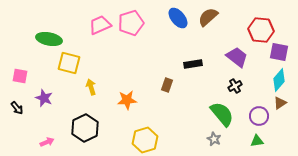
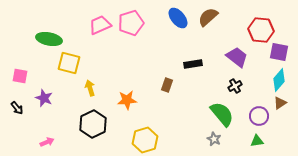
yellow arrow: moved 1 px left, 1 px down
black hexagon: moved 8 px right, 4 px up
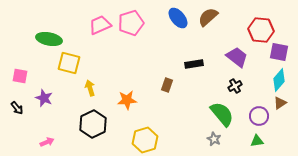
black rectangle: moved 1 px right
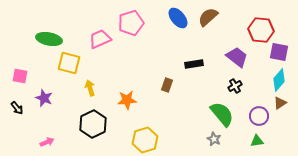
pink trapezoid: moved 14 px down
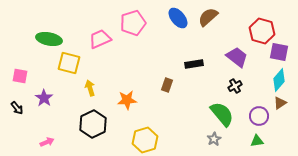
pink pentagon: moved 2 px right
red hexagon: moved 1 px right, 1 px down; rotated 10 degrees clockwise
purple star: rotated 12 degrees clockwise
gray star: rotated 16 degrees clockwise
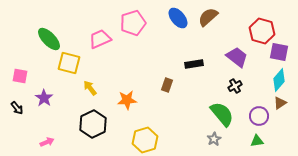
green ellipse: rotated 35 degrees clockwise
yellow arrow: rotated 21 degrees counterclockwise
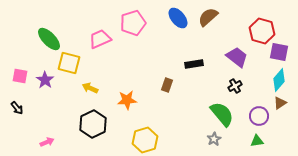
yellow arrow: rotated 28 degrees counterclockwise
purple star: moved 1 px right, 18 px up
